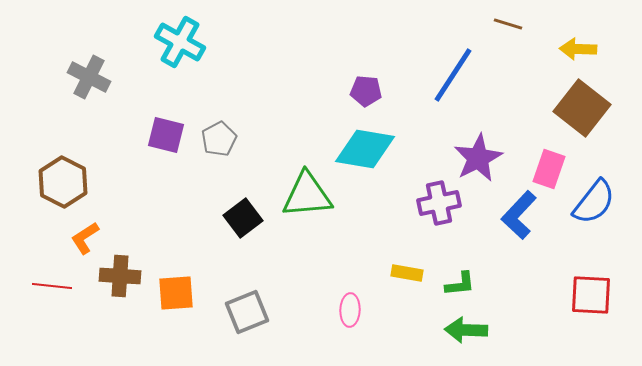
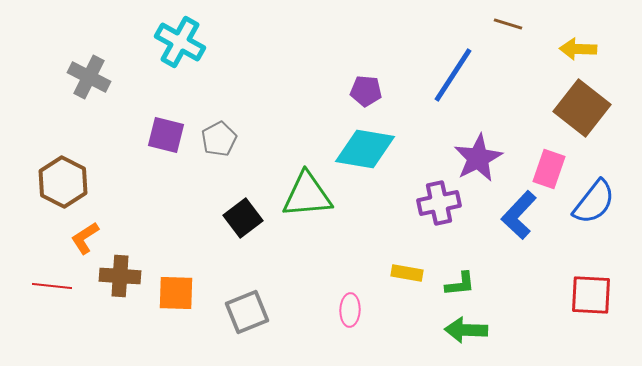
orange square: rotated 6 degrees clockwise
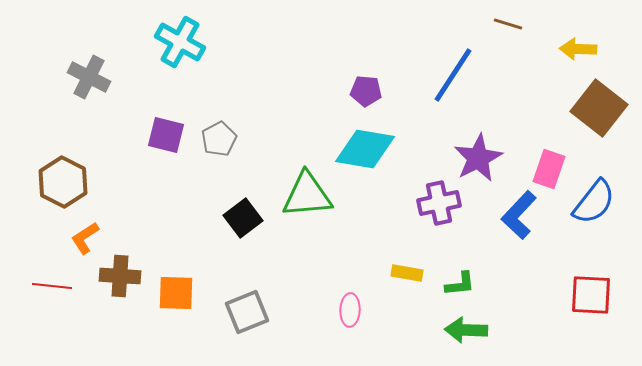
brown square: moved 17 px right
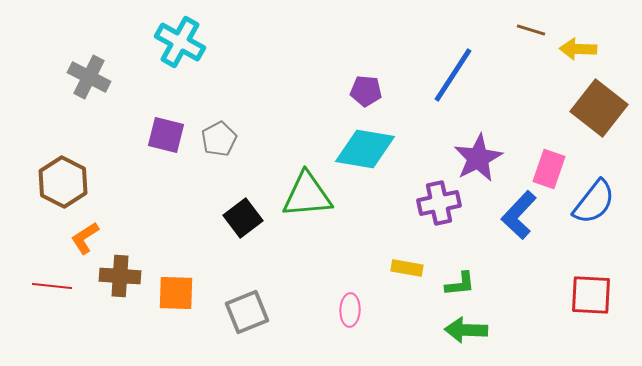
brown line: moved 23 px right, 6 px down
yellow rectangle: moved 5 px up
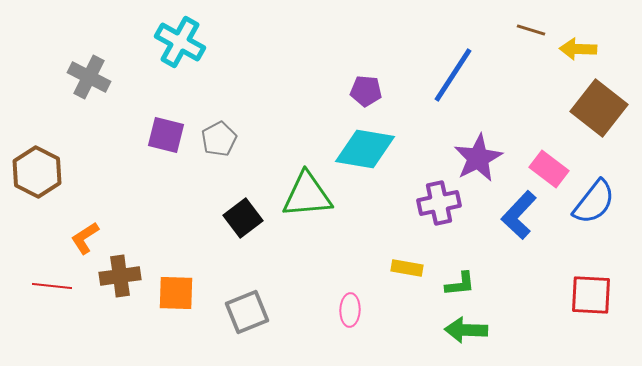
pink rectangle: rotated 72 degrees counterclockwise
brown hexagon: moved 26 px left, 10 px up
brown cross: rotated 12 degrees counterclockwise
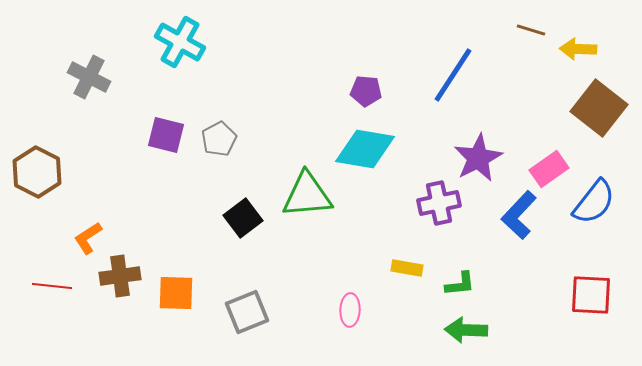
pink rectangle: rotated 72 degrees counterclockwise
orange L-shape: moved 3 px right
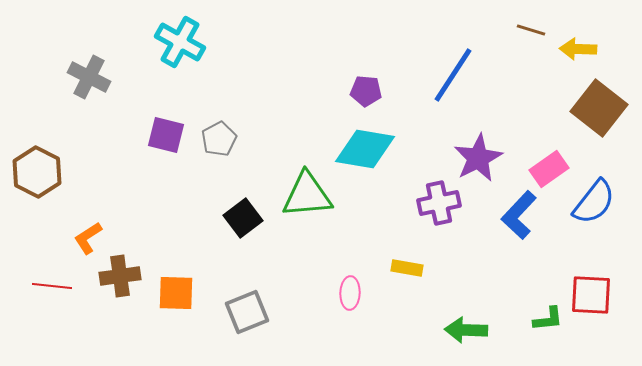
green L-shape: moved 88 px right, 35 px down
pink ellipse: moved 17 px up
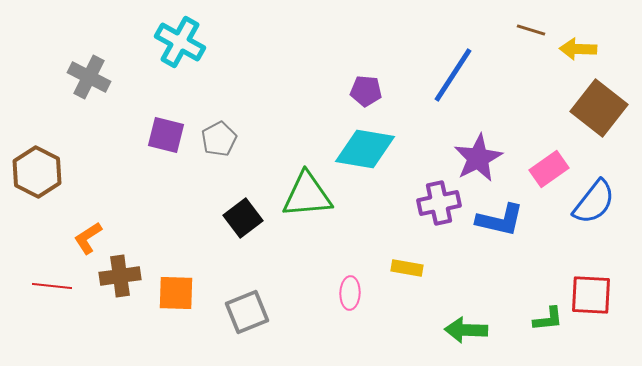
blue L-shape: moved 19 px left, 5 px down; rotated 120 degrees counterclockwise
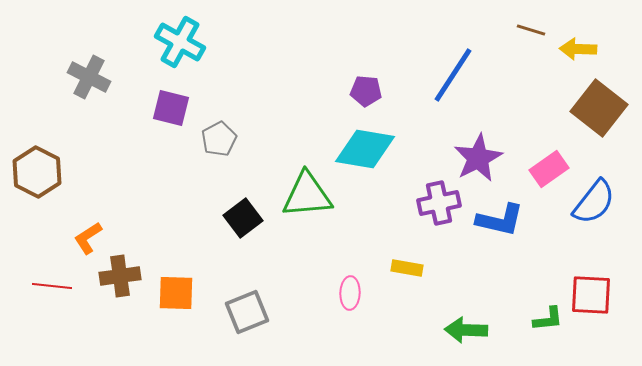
purple square: moved 5 px right, 27 px up
